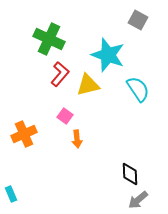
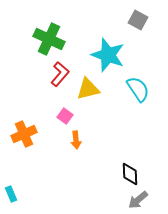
yellow triangle: moved 4 px down
orange arrow: moved 1 px left, 1 px down
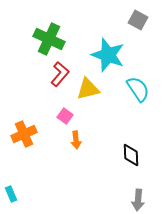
black diamond: moved 1 px right, 19 px up
gray arrow: rotated 45 degrees counterclockwise
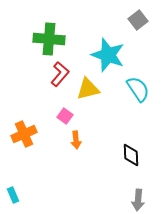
gray square: rotated 24 degrees clockwise
green cross: rotated 20 degrees counterclockwise
cyan rectangle: moved 2 px right, 1 px down
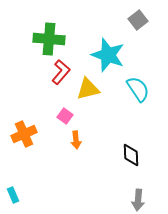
red L-shape: moved 1 px right, 2 px up
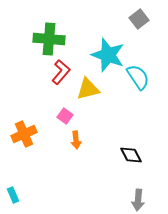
gray square: moved 1 px right, 1 px up
cyan semicircle: moved 12 px up
black diamond: rotated 25 degrees counterclockwise
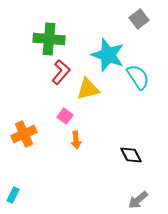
cyan rectangle: rotated 49 degrees clockwise
gray arrow: rotated 45 degrees clockwise
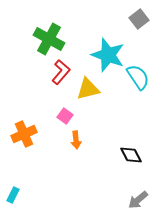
green cross: rotated 24 degrees clockwise
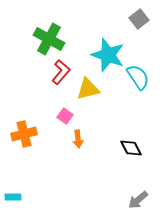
orange cross: rotated 10 degrees clockwise
orange arrow: moved 2 px right, 1 px up
black diamond: moved 7 px up
cyan rectangle: moved 2 px down; rotated 63 degrees clockwise
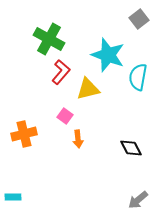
cyan semicircle: rotated 136 degrees counterclockwise
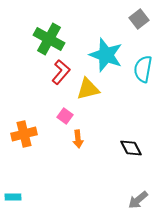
cyan star: moved 2 px left
cyan semicircle: moved 5 px right, 8 px up
